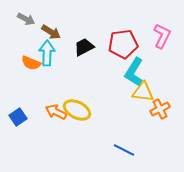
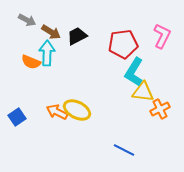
gray arrow: moved 1 px right, 1 px down
black trapezoid: moved 7 px left, 11 px up
orange semicircle: moved 1 px up
orange arrow: moved 1 px right
blue square: moved 1 px left
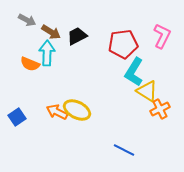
orange semicircle: moved 1 px left, 2 px down
yellow triangle: moved 4 px right, 1 px up; rotated 25 degrees clockwise
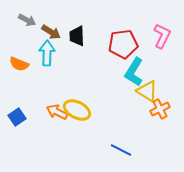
black trapezoid: rotated 65 degrees counterclockwise
orange semicircle: moved 11 px left
blue line: moved 3 px left
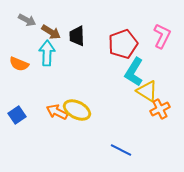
red pentagon: rotated 12 degrees counterclockwise
blue square: moved 2 px up
